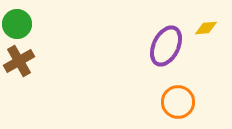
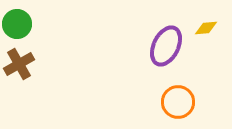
brown cross: moved 3 px down
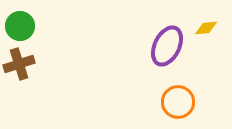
green circle: moved 3 px right, 2 px down
purple ellipse: moved 1 px right
brown cross: rotated 12 degrees clockwise
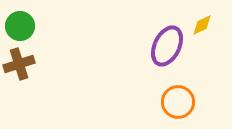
yellow diamond: moved 4 px left, 3 px up; rotated 20 degrees counterclockwise
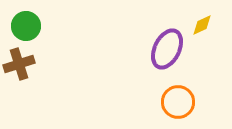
green circle: moved 6 px right
purple ellipse: moved 3 px down
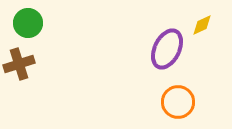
green circle: moved 2 px right, 3 px up
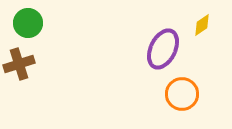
yellow diamond: rotated 10 degrees counterclockwise
purple ellipse: moved 4 px left
orange circle: moved 4 px right, 8 px up
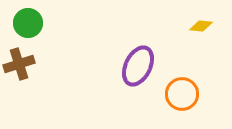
yellow diamond: moved 1 px left, 1 px down; rotated 40 degrees clockwise
purple ellipse: moved 25 px left, 17 px down
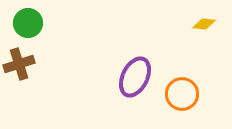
yellow diamond: moved 3 px right, 2 px up
purple ellipse: moved 3 px left, 11 px down
